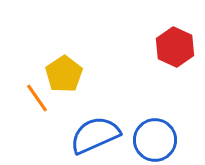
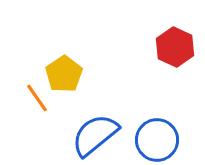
blue semicircle: rotated 15 degrees counterclockwise
blue circle: moved 2 px right
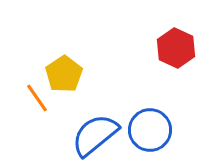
red hexagon: moved 1 px right, 1 px down
blue circle: moved 7 px left, 10 px up
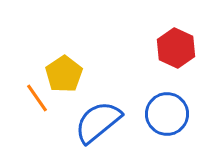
blue circle: moved 17 px right, 16 px up
blue semicircle: moved 3 px right, 13 px up
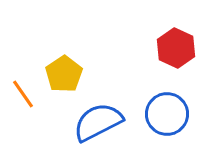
orange line: moved 14 px left, 4 px up
blue semicircle: rotated 12 degrees clockwise
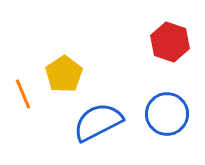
red hexagon: moved 6 px left, 6 px up; rotated 6 degrees counterclockwise
orange line: rotated 12 degrees clockwise
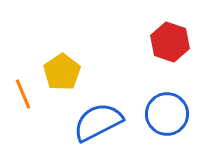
yellow pentagon: moved 2 px left, 2 px up
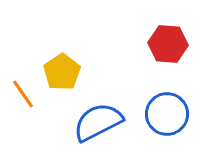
red hexagon: moved 2 px left, 2 px down; rotated 15 degrees counterclockwise
orange line: rotated 12 degrees counterclockwise
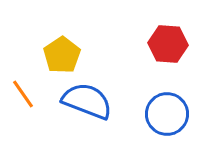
yellow pentagon: moved 17 px up
blue semicircle: moved 11 px left, 21 px up; rotated 48 degrees clockwise
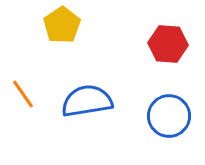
yellow pentagon: moved 30 px up
blue semicircle: rotated 30 degrees counterclockwise
blue circle: moved 2 px right, 2 px down
